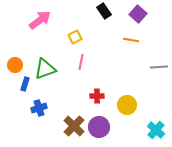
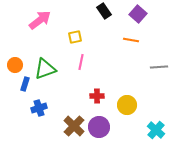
yellow square: rotated 16 degrees clockwise
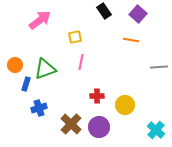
blue rectangle: moved 1 px right
yellow circle: moved 2 px left
brown cross: moved 3 px left, 2 px up
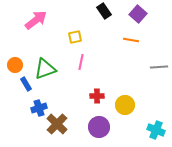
pink arrow: moved 4 px left
blue rectangle: rotated 48 degrees counterclockwise
brown cross: moved 14 px left
cyan cross: rotated 18 degrees counterclockwise
